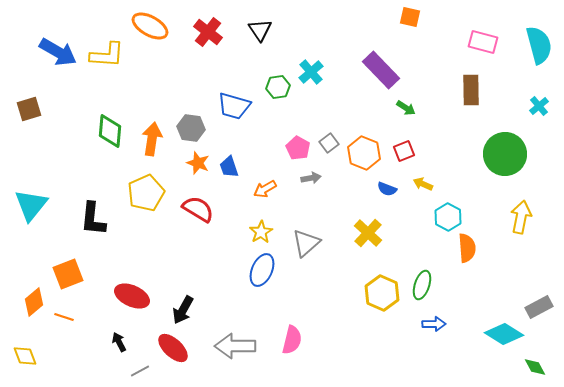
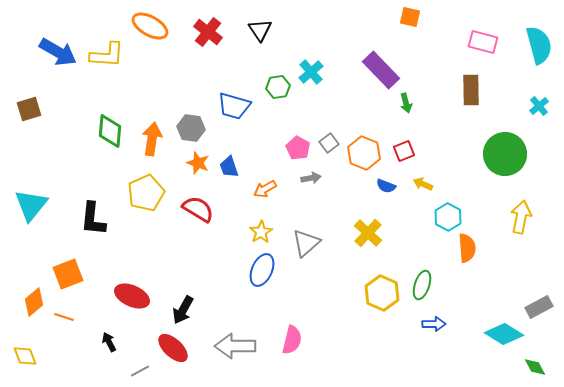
green arrow at (406, 108): moved 5 px up; rotated 42 degrees clockwise
blue semicircle at (387, 189): moved 1 px left, 3 px up
black arrow at (119, 342): moved 10 px left
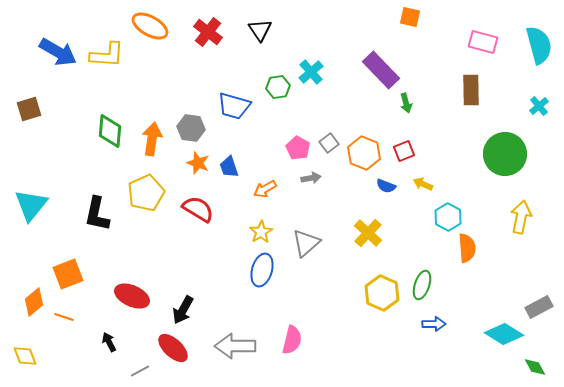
black L-shape at (93, 219): moved 4 px right, 5 px up; rotated 6 degrees clockwise
blue ellipse at (262, 270): rotated 8 degrees counterclockwise
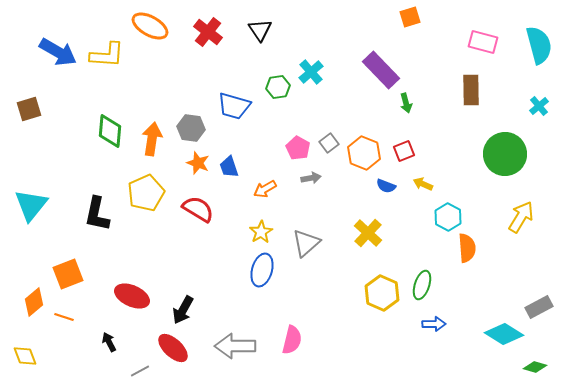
orange square at (410, 17): rotated 30 degrees counterclockwise
yellow arrow at (521, 217): rotated 20 degrees clockwise
green diamond at (535, 367): rotated 45 degrees counterclockwise
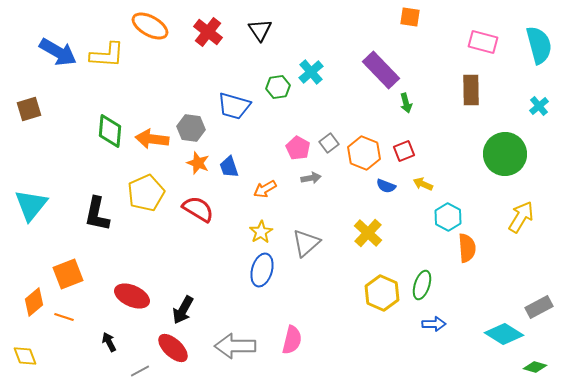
orange square at (410, 17): rotated 25 degrees clockwise
orange arrow at (152, 139): rotated 92 degrees counterclockwise
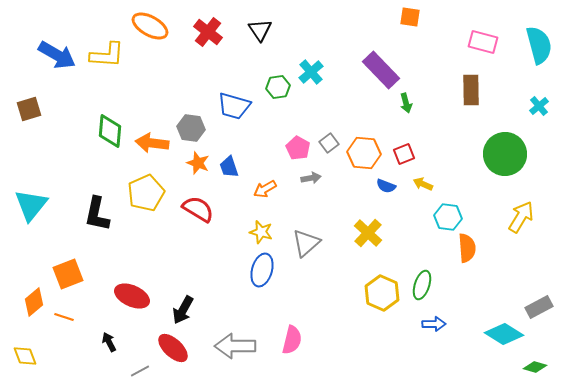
blue arrow at (58, 52): moved 1 px left, 3 px down
orange arrow at (152, 139): moved 4 px down
red square at (404, 151): moved 3 px down
orange hexagon at (364, 153): rotated 16 degrees counterclockwise
cyan hexagon at (448, 217): rotated 20 degrees counterclockwise
yellow star at (261, 232): rotated 25 degrees counterclockwise
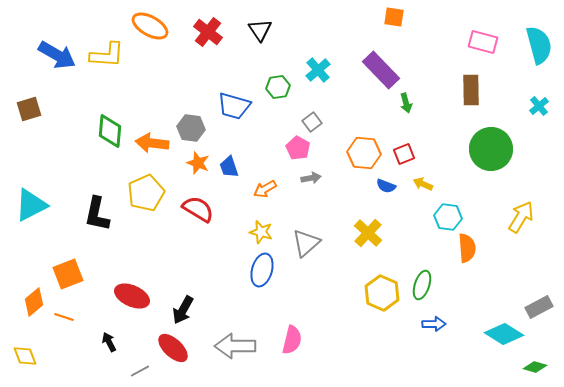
orange square at (410, 17): moved 16 px left
cyan cross at (311, 72): moved 7 px right, 2 px up
gray square at (329, 143): moved 17 px left, 21 px up
green circle at (505, 154): moved 14 px left, 5 px up
cyan triangle at (31, 205): rotated 24 degrees clockwise
